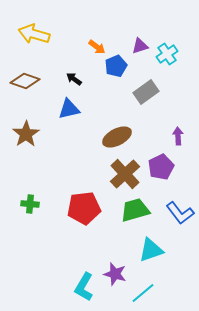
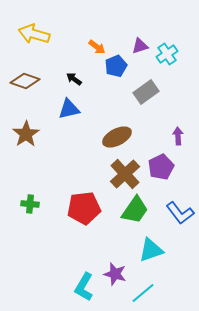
green trapezoid: rotated 140 degrees clockwise
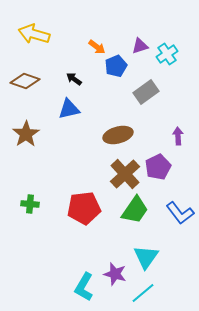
brown ellipse: moved 1 px right, 2 px up; rotated 12 degrees clockwise
purple pentagon: moved 3 px left
cyan triangle: moved 5 px left, 7 px down; rotated 36 degrees counterclockwise
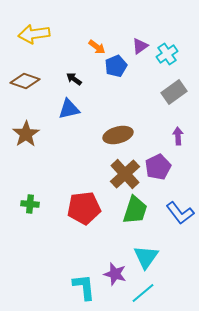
yellow arrow: rotated 24 degrees counterclockwise
purple triangle: rotated 18 degrees counterclockwise
gray rectangle: moved 28 px right
green trapezoid: rotated 16 degrees counterclockwise
cyan L-shape: rotated 144 degrees clockwise
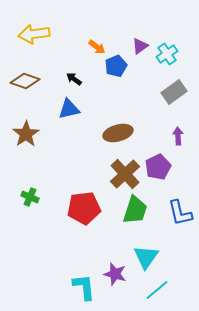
brown ellipse: moved 2 px up
green cross: moved 7 px up; rotated 18 degrees clockwise
blue L-shape: rotated 24 degrees clockwise
cyan line: moved 14 px right, 3 px up
